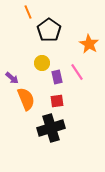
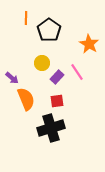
orange line: moved 2 px left, 6 px down; rotated 24 degrees clockwise
purple rectangle: rotated 56 degrees clockwise
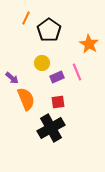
orange line: rotated 24 degrees clockwise
pink line: rotated 12 degrees clockwise
purple rectangle: rotated 24 degrees clockwise
red square: moved 1 px right, 1 px down
black cross: rotated 12 degrees counterclockwise
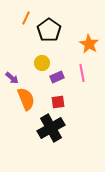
pink line: moved 5 px right, 1 px down; rotated 12 degrees clockwise
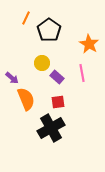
purple rectangle: rotated 64 degrees clockwise
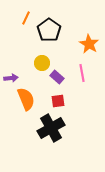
purple arrow: moved 1 px left; rotated 48 degrees counterclockwise
red square: moved 1 px up
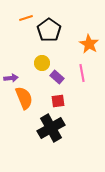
orange line: rotated 48 degrees clockwise
orange semicircle: moved 2 px left, 1 px up
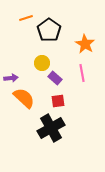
orange star: moved 4 px left
purple rectangle: moved 2 px left, 1 px down
orange semicircle: rotated 25 degrees counterclockwise
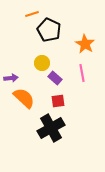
orange line: moved 6 px right, 4 px up
black pentagon: rotated 10 degrees counterclockwise
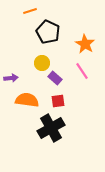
orange line: moved 2 px left, 3 px up
black pentagon: moved 1 px left, 2 px down
pink line: moved 2 px up; rotated 24 degrees counterclockwise
orange semicircle: moved 3 px right, 2 px down; rotated 35 degrees counterclockwise
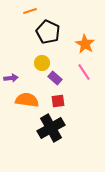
pink line: moved 2 px right, 1 px down
